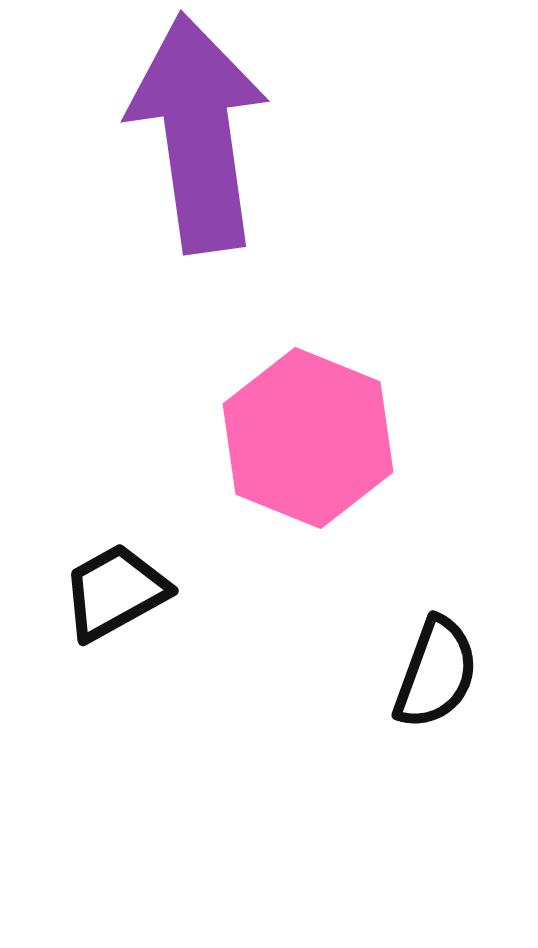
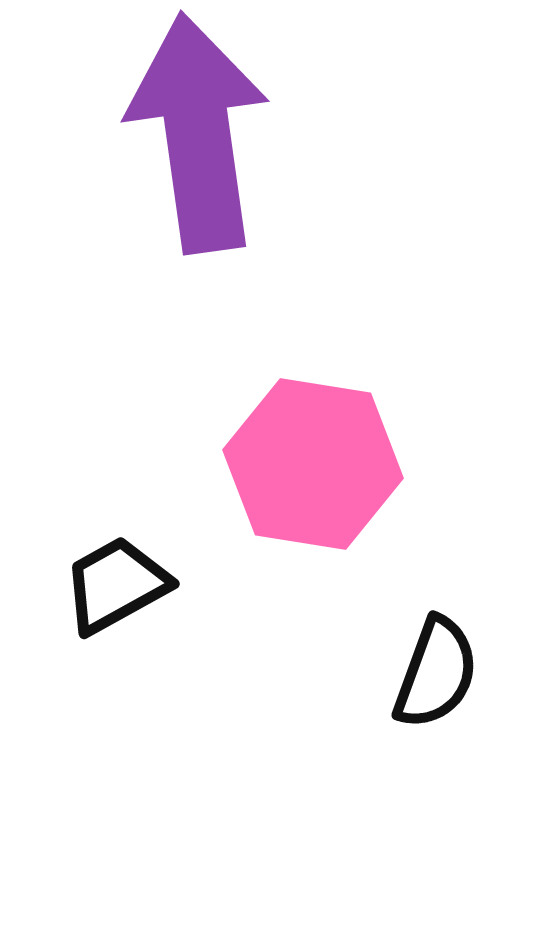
pink hexagon: moved 5 px right, 26 px down; rotated 13 degrees counterclockwise
black trapezoid: moved 1 px right, 7 px up
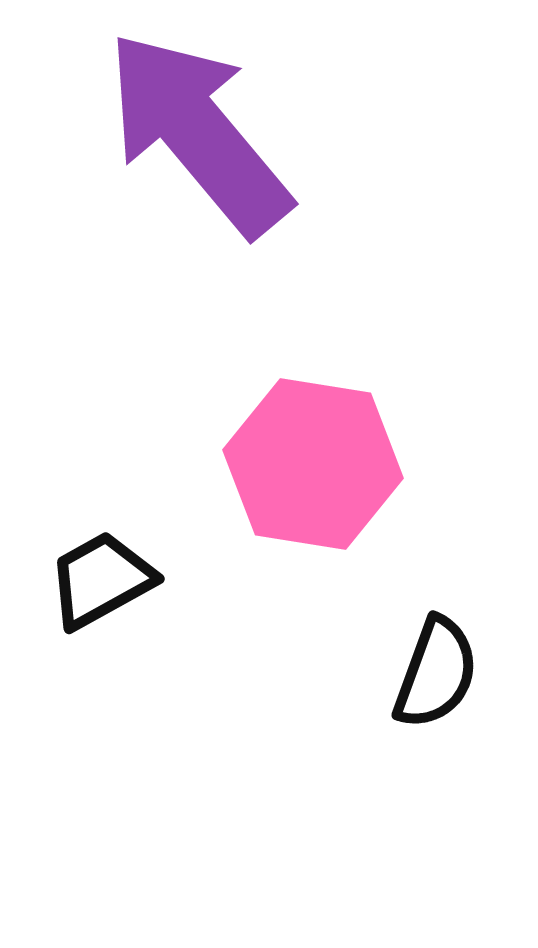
purple arrow: rotated 32 degrees counterclockwise
black trapezoid: moved 15 px left, 5 px up
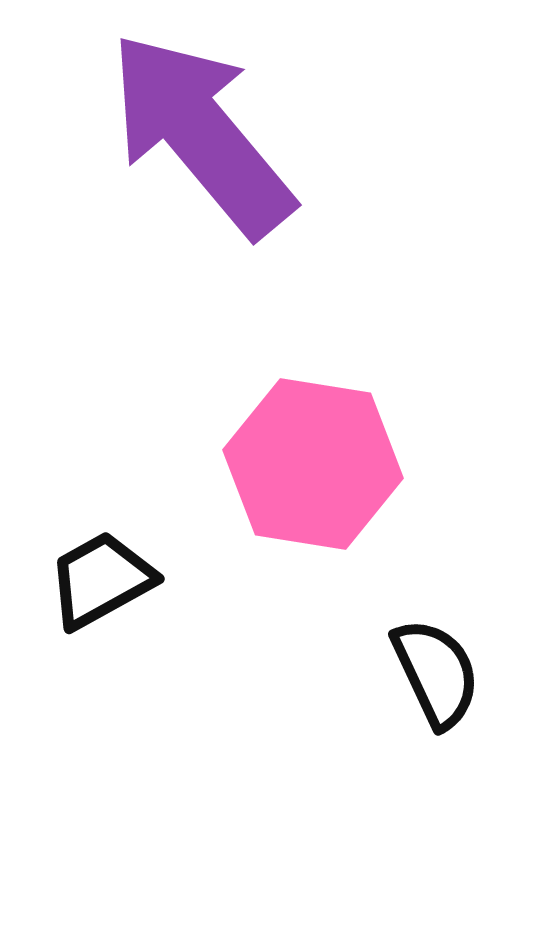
purple arrow: moved 3 px right, 1 px down
black semicircle: rotated 45 degrees counterclockwise
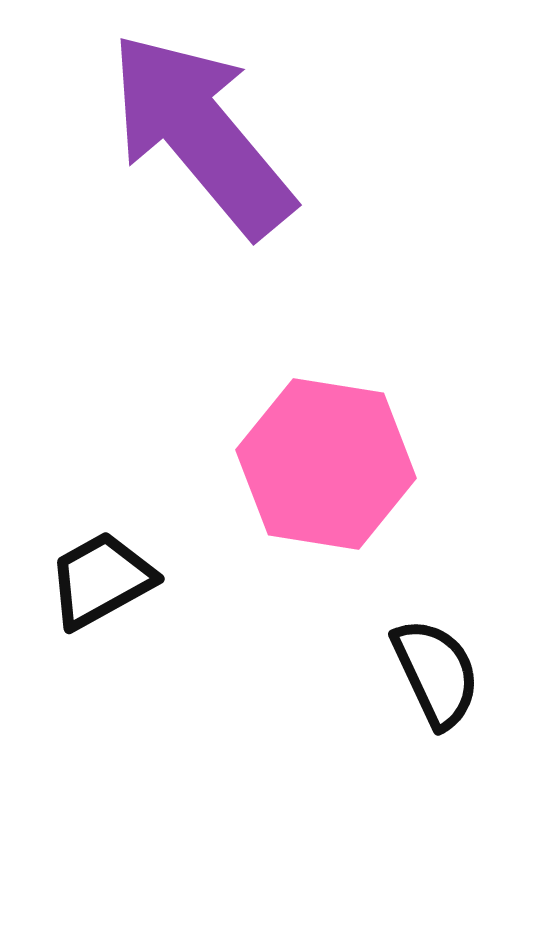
pink hexagon: moved 13 px right
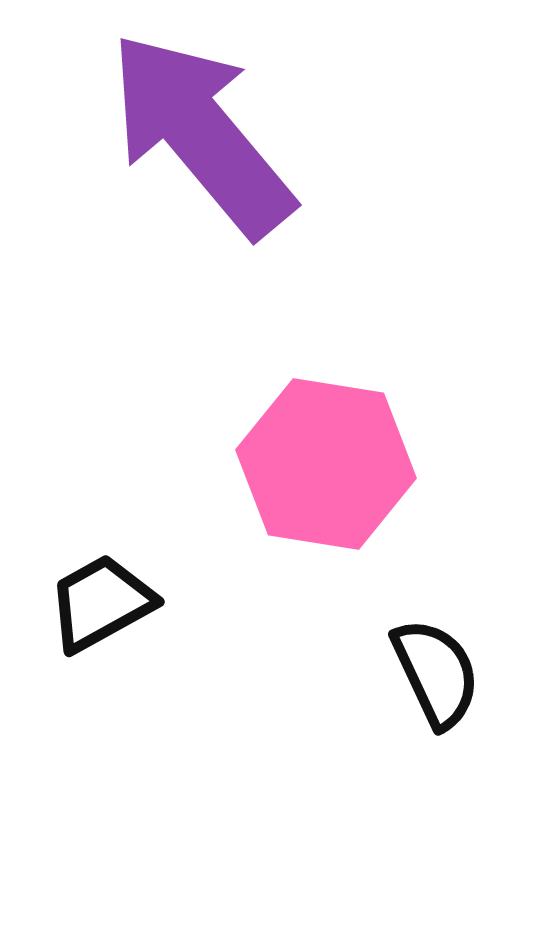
black trapezoid: moved 23 px down
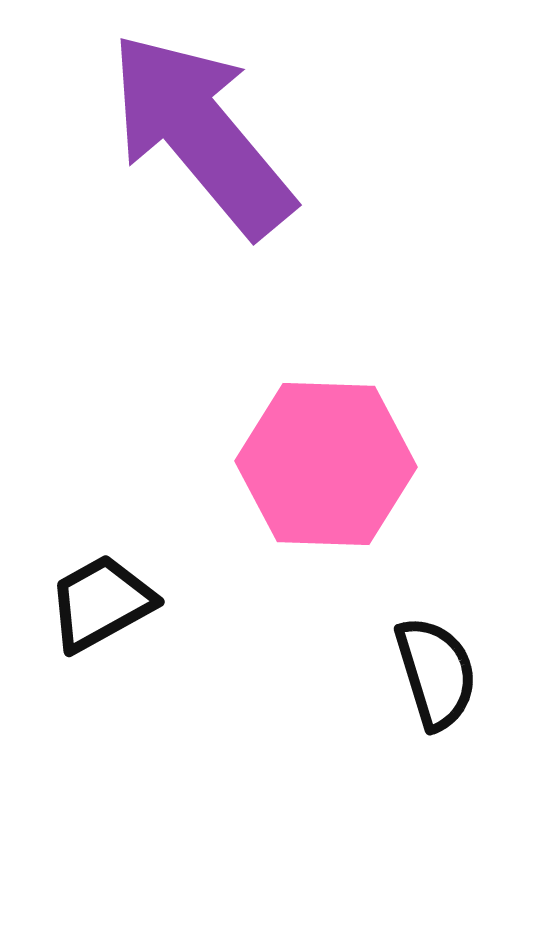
pink hexagon: rotated 7 degrees counterclockwise
black semicircle: rotated 8 degrees clockwise
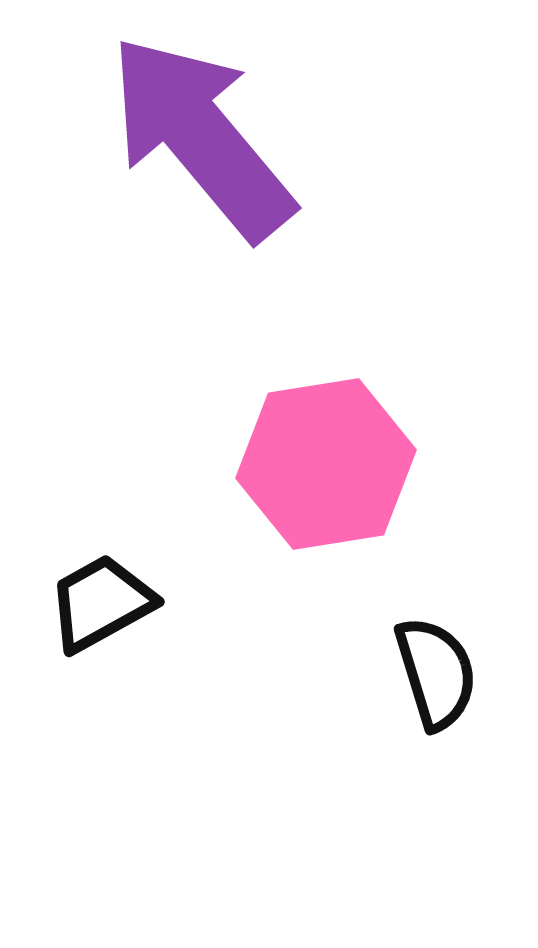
purple arrow: moved 3 px down
pink hexagon: rotated 11 degrees counterclockwise
